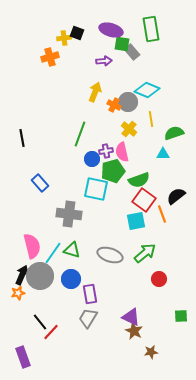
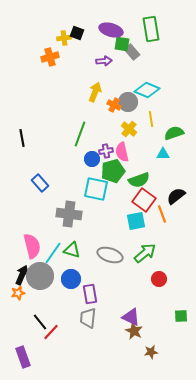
gray trapezoid at (88, 318): rotated 25 degrees counterclockwise
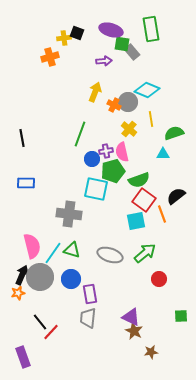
blue rectangle at (40, 183): moved 14 px left; rotated 48 degrees counterclockwise
gray circle at (40, 276): moved 1 px down
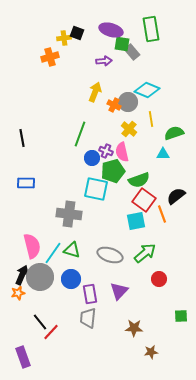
purple cross at (106, 151): rotated 32 degrees clockwise
blue circle at (92, 159): moved 1 px up
purple triangle at (131, 317): moved 12 px left, 26 px up; rotated 48 degrees clockwise
brown star at (134, 331): moved 3 px up; rotated 24 degrees counterclockwise
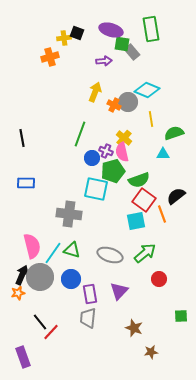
yellow cross at (129, 129): moved 5 px left, 9 px down
brown star at (134, 328): rotated 18 degrees clockwise
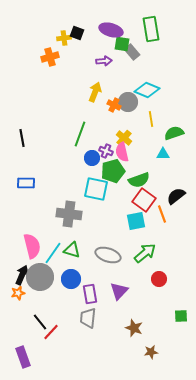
gray ellipse at (110, 255): moved 2 px left
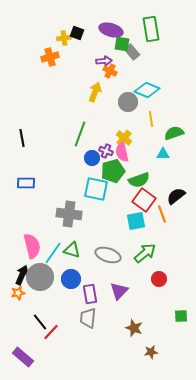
orange cross at (114, 105): moved 4 px left, 34 px up
purple rectangle at (23, 357): rotated 30 degrees counterclockwise
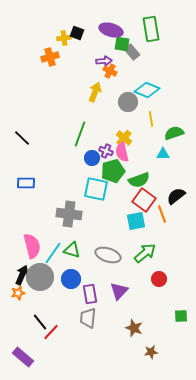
black line at (22, 138): rotated 36 degrees counterclockwise
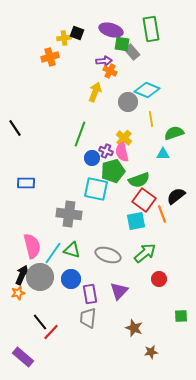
black line at (22, 138): moved 7 px left, 10 px up; rotated 12 degrees clockwise
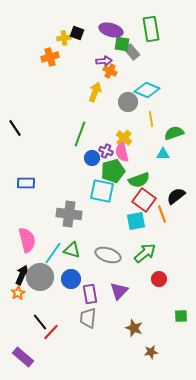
cyan square at (96, 189): moved 6 px right, 2 px down
pink semicircle at (32, 246): moved 5 px left, 6 px up
orange star at (18, 293): rotated 16 degrees counterclockwise
